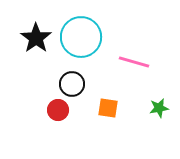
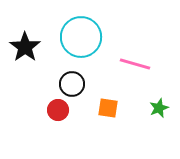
black star: moved 11 px left, 9 px down
pink line: moved 1 px right, 2 px down
green star: rotated 12 degrees counterclockwise
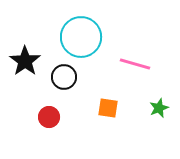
black star: moved 14 px down
black circle: moved 8 px left, 7 px up
red circle: moved 9 px left, 7 px down
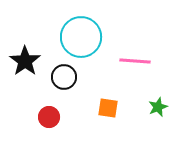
pink line: moved 3 px up; rotated 12 degrees counterclockwise
green star: moved 1 px left, 1 px up
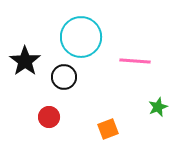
orange square: moved 21 px down; rotated 30 degrees counterclockwise
